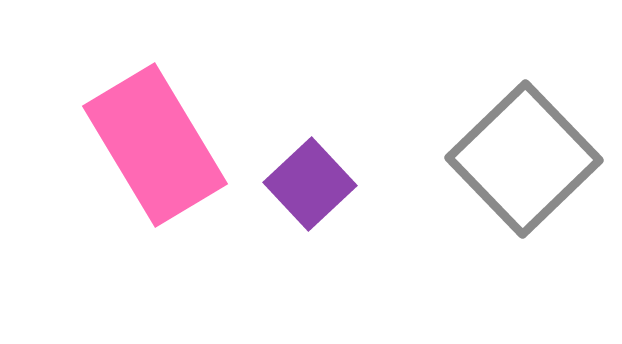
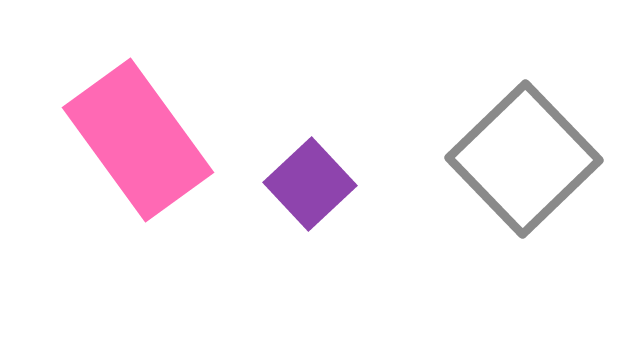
pink rectangle: moved 17 px left, 5 px up; rotated 5 degrees counterclockwise
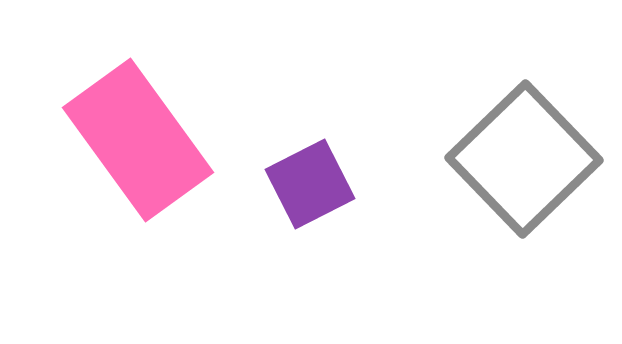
purple square: rotated 16 degrees clockwise
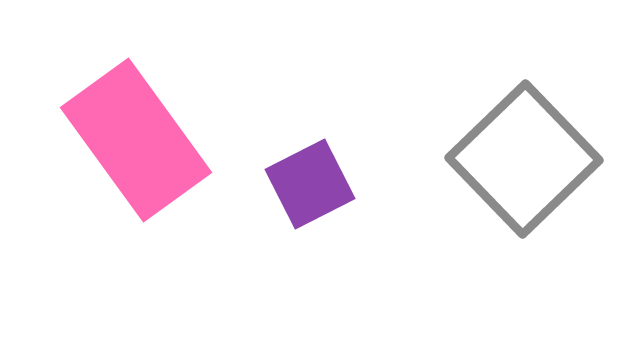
pink rectangle: moved 2 px left
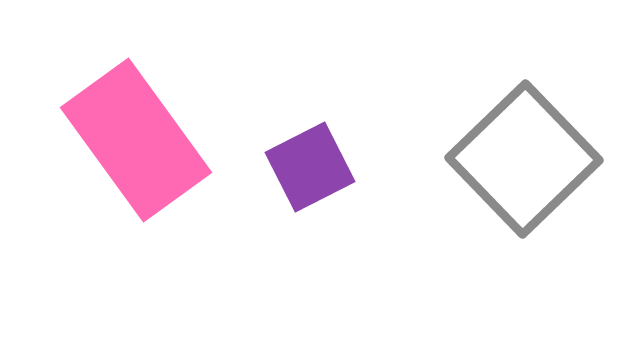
purple square: moved 17 px up
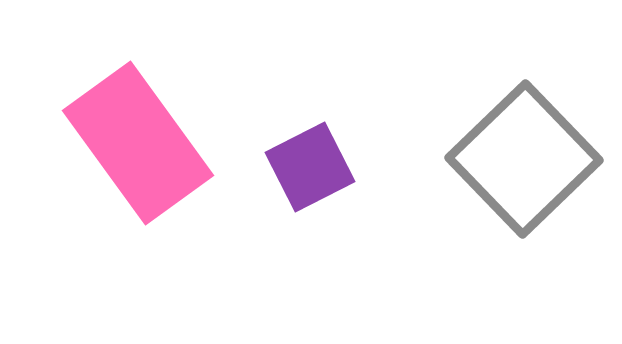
pink rectangle: moved 2 px right, 3 px down
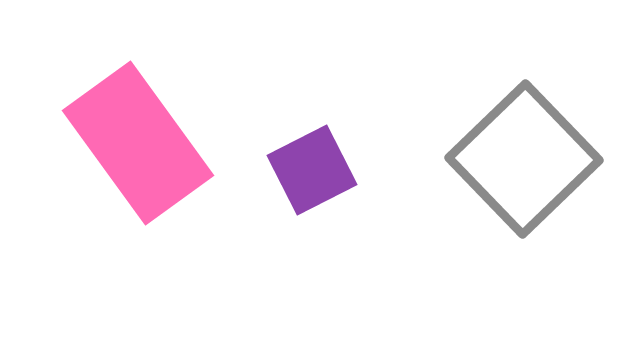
purple square: moved 2 px right, 3 px down
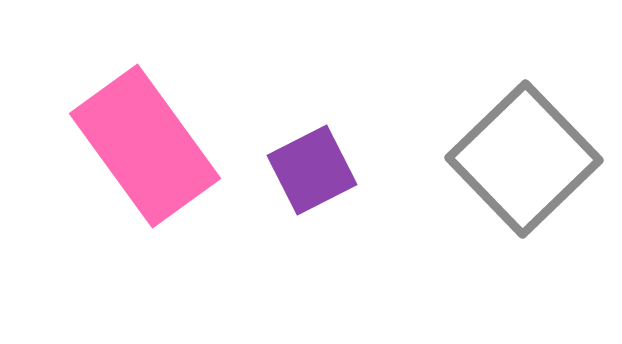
pink rectangle: moved 7 px right, 3 px down
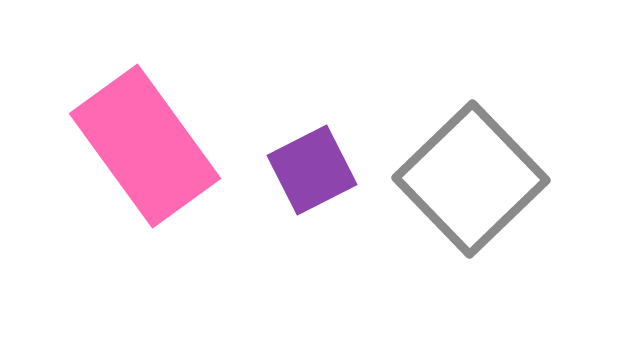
gray square: moved 53 px left, 20 px down
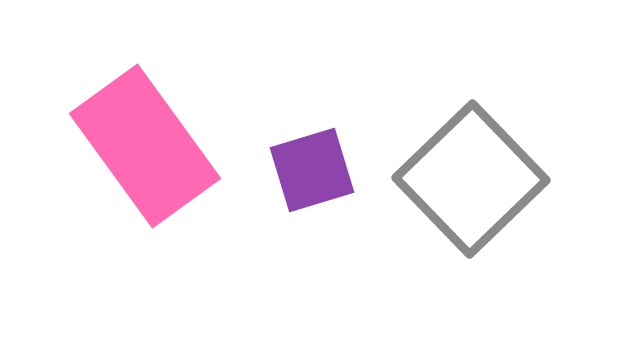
purple square: rotated 10 degrees clockwise
